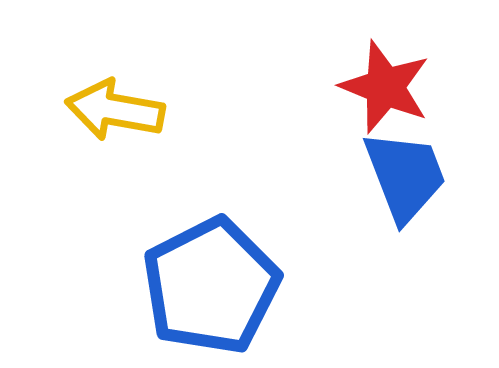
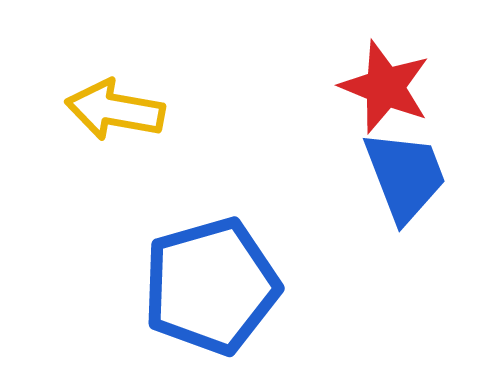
blue pentagon: rotated 11 degrees clockwise
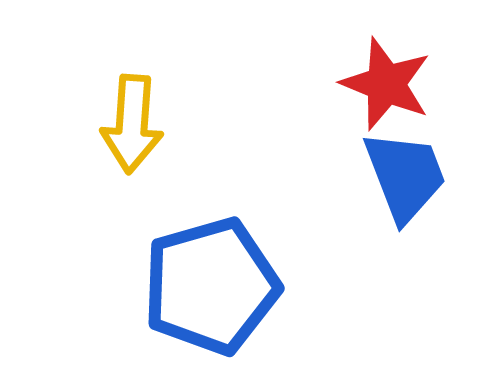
red star: moved 1 px right, 3 px up
yellow arrow: moved 17 px right, 14 px down; rotated 96 degrees counterclockwise
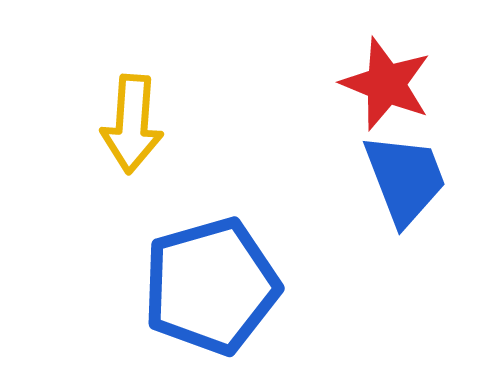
blue trapezoid: moved 3 px down
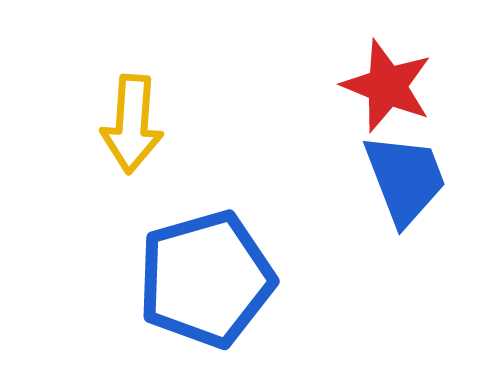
red star: moved 1 px right, 2 px down
blue pentagon: moved 5 px left, 7 px up
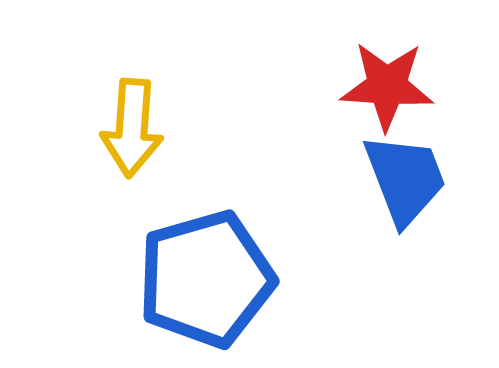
red star: rotated 18 degrees counterclockwise
yellow arrow: moved 4 px down
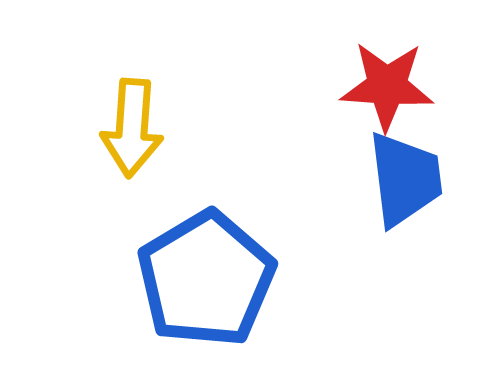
blue trapezoid: rotated 14 degrees clockwise
blue pentagon: rotated 15 degrees counterclockwise
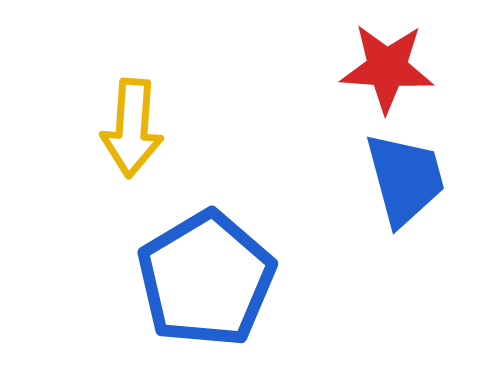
red star: moved 18 px up
blue trapezoid: rotated 8 degrees counterclockwise
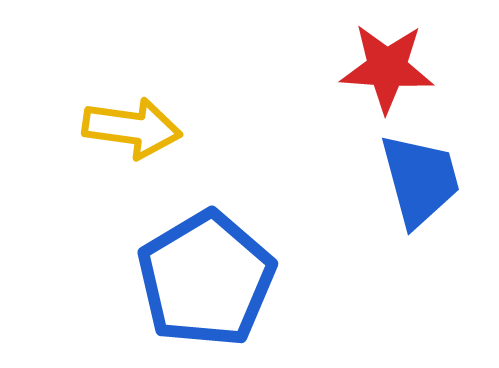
yellow arrow: rotated 86 degrees counterclockwise
blue trapezoid: moved 15 px right, 1 px down
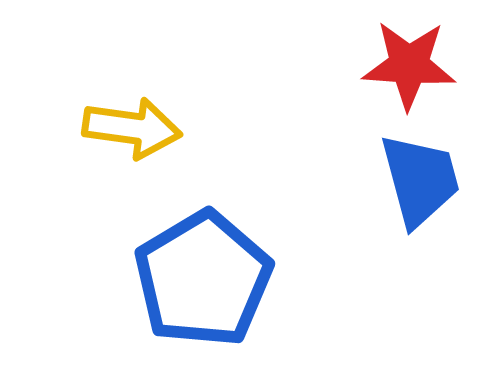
red star: moved 22 px right, 3 px up
blue pentagon: moved 3 px left
